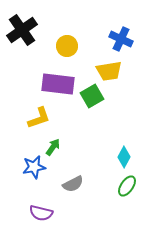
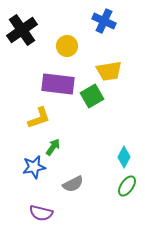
blue cross: moved 17 px left, 18 px up
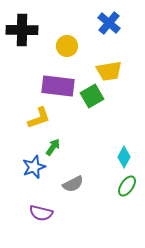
blue cross: moved 5 px right, 2 px down; rotated 15 degrees clockwise
black cross: rotated 36 degrees clockwise
purple rectangle: moved 2 px down
blue star: rotated 10 degrees counterclockwise
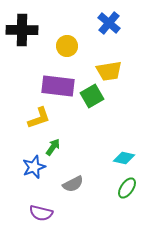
cyan diamond: moved 1 px down; rotated 75 degrees clockwise
green ellipse: moved 2 px down
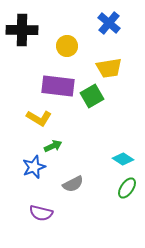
yellow trapezoid: moved 3 px up
yellow L-shape: rotated 50 degrees clockwise
green arrow: moved 1 px up; rotated 30 degrees clockwise
cyan diamond: moved 1 px left, 1 px down; rotated 20 degrees clockwise
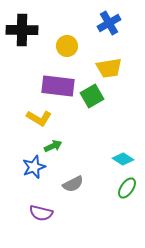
blue cross: rotated 20 degrees clockwise
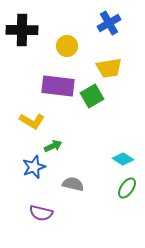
yellow L-shape: moved 7 px left, 3 px down
gray semicircle: rotated 140 degrees counterclockwise
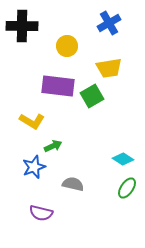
black cross: moved 4 px up
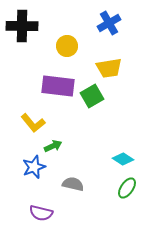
yellow L-shape: moved 1 px right, 2 px down; rotated 20 degrees clockwise
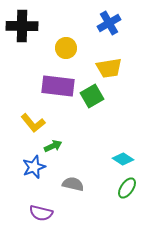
yellow circle: moved 1 px left, 2 px down
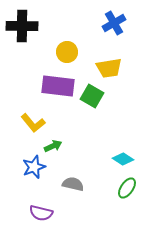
blue cross: moved 5 px right
yellow circle: moved 1 px right, 4 px down
green square: rotated 30 degrees counterclockwise
